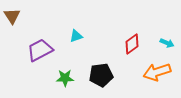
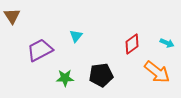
cyan triangle: rotated 32 degrees counterclockwise
orange arrow: rotated 124 degrees counterclockwise
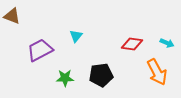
brown triangle: rotated 36 degrees counterclockwise
red diamond: rotated 45 degrees clockwise
orange arrow: rotated 24 degrees clockwise
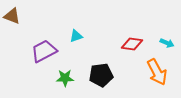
cyan triangle: rotated 32 degrees clockwise
purple trapezoid: moved 4 px right, 1 px down
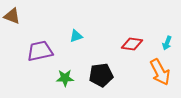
cyan arrow: rotated 88 degrees clockwise
purple trapezoid: moved 4 px left; rotated 16 degrees clockwise
orange arrow: moved 3 px right
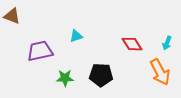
red diamond: rotated 50 degrees clockwise
black pentagon: rotated 10 degrees clockwise
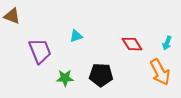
purple trapezoid: rotated 80 degrees clockwise
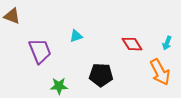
green star: moved 6 px left, 8 px down
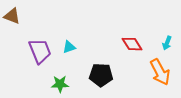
cyan triangle: moved 7 px left, 11 px down
green star: moved 1 px right, 2 px up
